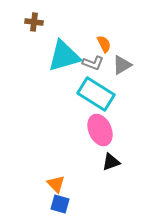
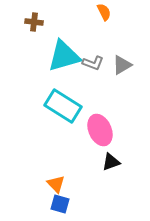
orange semicircle: moved 32 px up
cyan rectangle: moved 33 px left, 12 px down
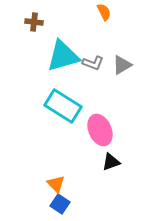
cyan triangle: moved 1 px left
blue square: rotated 18 degrees clockwise
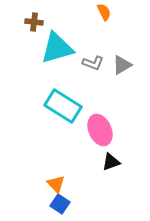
cyan triangle: moved 6 px left, 8 px up
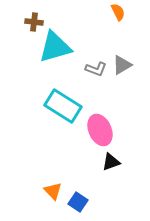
orange semicircle: moved 14 px right
cyan triangle: moved 2 px left, 1 px up
gray L-shape: moved 3 px right, 6 px down
orange triangle: moved 3 px left, 7 px down
blue square: moved 18 px right, 2 px up
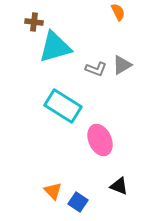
pink ellipse: moved 10 px down
black triangle: moved 8 px right, 24 px down; rotated 42 degrees clockwise
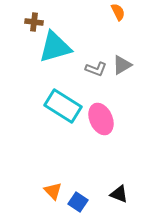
pink ellipse: moved 1 px right, 21 px up
black triangle: moved 8 px down
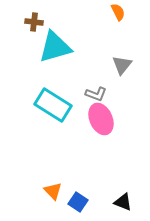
gray triangle: rotated 20 degrees counterclockwise
gray L-shape: moved 25 px down
cyan rectangle: moved 10 px left, 1 px up
black triangle: moved 4 px right, 8 px down
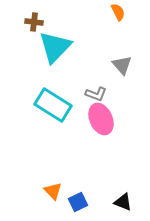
cyan triangle: rotated 30 degrees counterclockwise
gray triangle: rotated 20 degrees counterclockwise
blue square: rotated 30 degrees clockwise
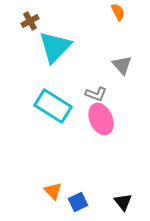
brown cross: moved 4 px left, 1 px up; rotated 36 degrees counterclockwise
cyan rectangle: moved 1 px down
black triangle: rotated 30 degrees clockwise
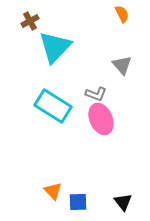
orange semicircle: moved 4 px right, 2 px down
blue square: rotated 24 degrees clockwise
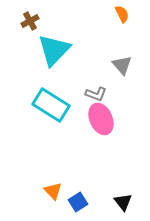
cyan triangle: moved 1 px left, 3 px down
cyan rectangle: moved 2 px left, 1 px up
blue square: rotated 30 degrees counterclockwise
